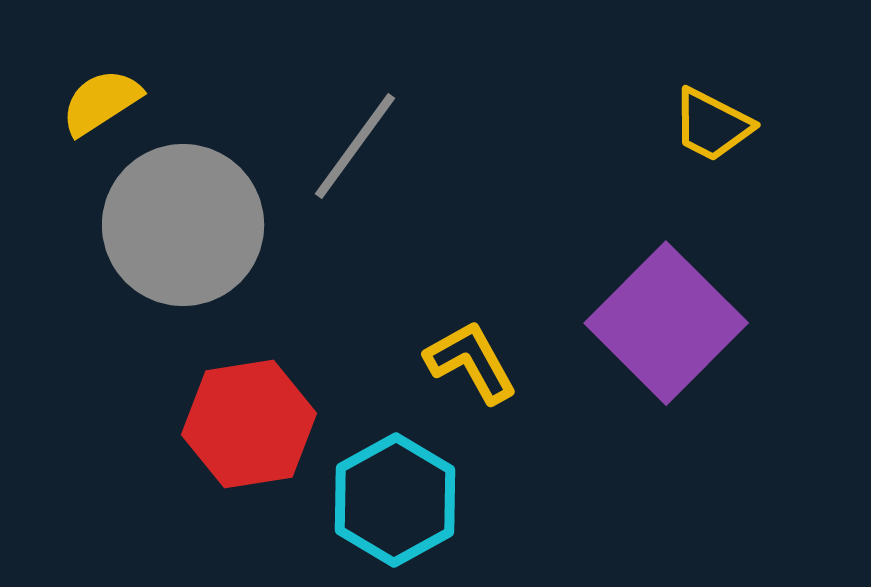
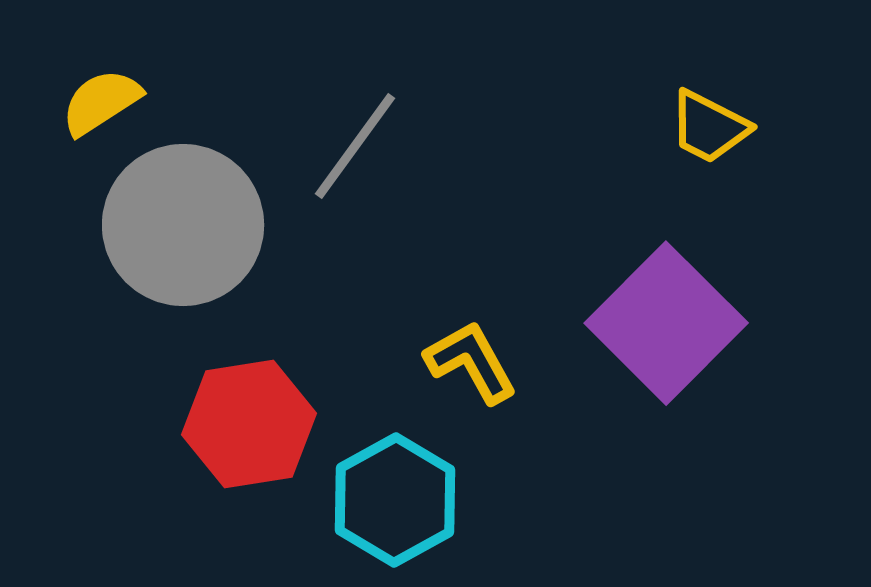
yellow trapezoid: moved 3 px left, 2 px down
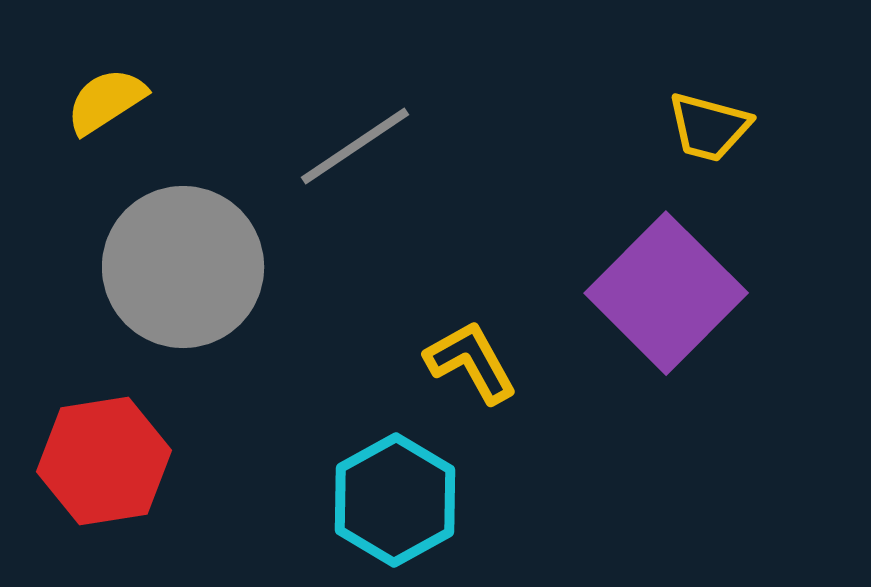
yellow semicircle: moved 5 px right, 1 px up
yellow trapezoid: rotated 12 degrees counterclockwise
gray line: rotated 20 degrees clockwise
gray circle: moved 42 px down
purple square: moved 30 px up
red hexagon: moved 145 px left, 37 px down
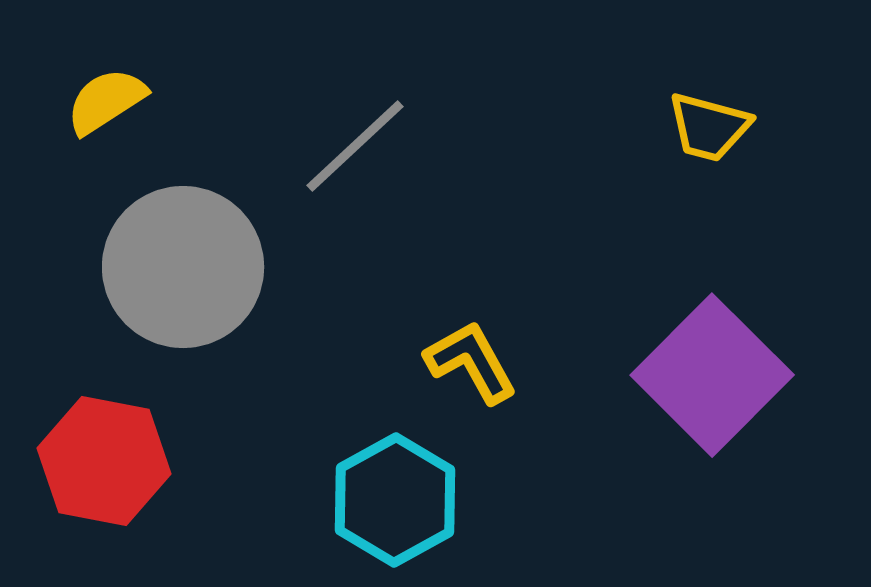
gray line: rotated 9 degrees counterclockwise
purple square: moved 46 px right, 82 px down
red hexagon: rotated 20 degrees clockwise
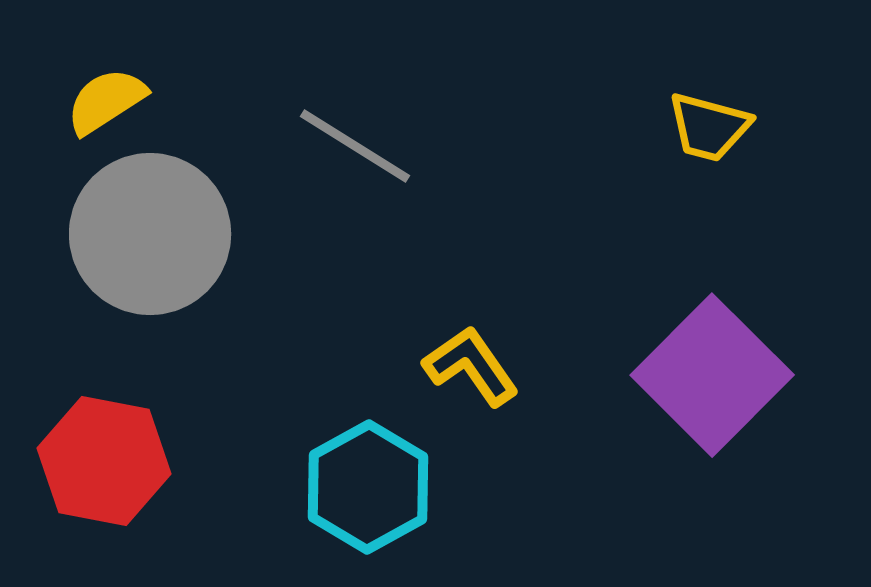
gray line: rotated 75 degrees clockwise
gray circle: moved 33 px left, 33 px up
yellow L-shape: moved 4 px down; rotated 6 degrees counterclockwise
cyan hexagon: moved 27 px left, 13 px up
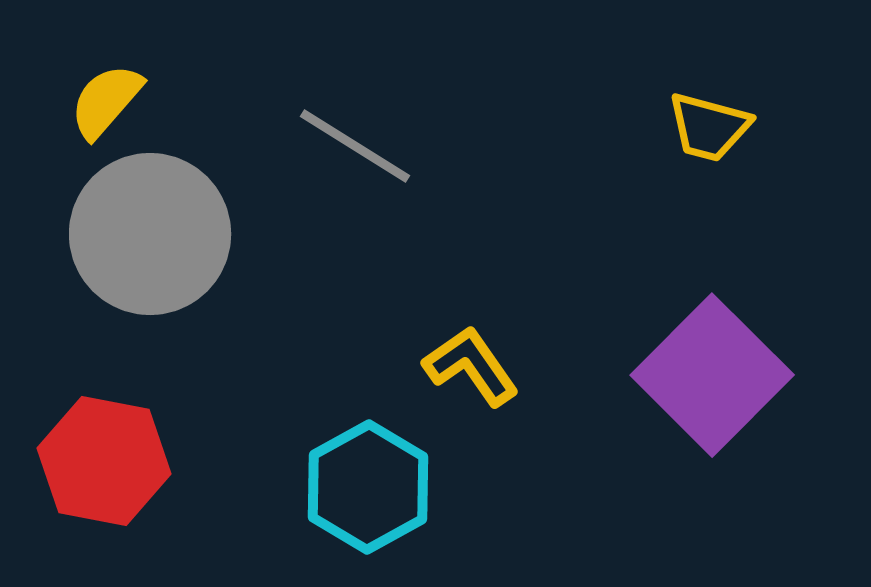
yellow semicircle: rotated 16 degrees counterclockwise
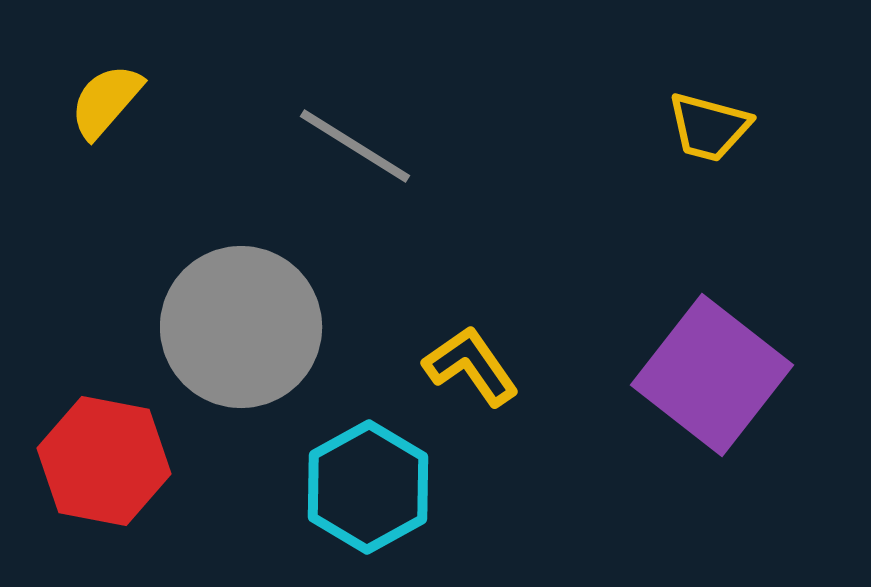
gray circle: moved 91 px right, 93 px down
purple square: rotated 7 degrees counterclockwise
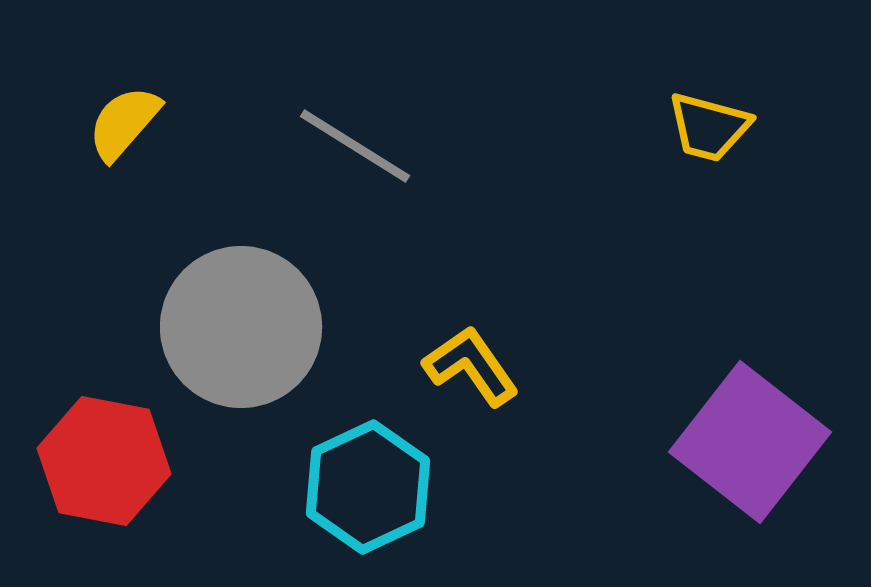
yellow semicircle: moved 18 px right, 22 px down
purple square: moved 38 px right, 67 px down
cyan hexagon: rotated 4 degrees clockwise
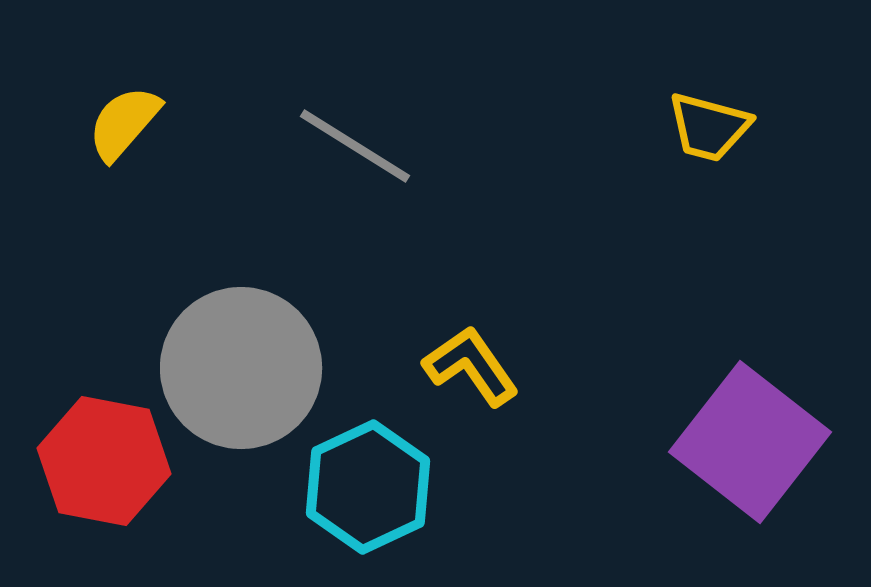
gray circle: moved 41 px down
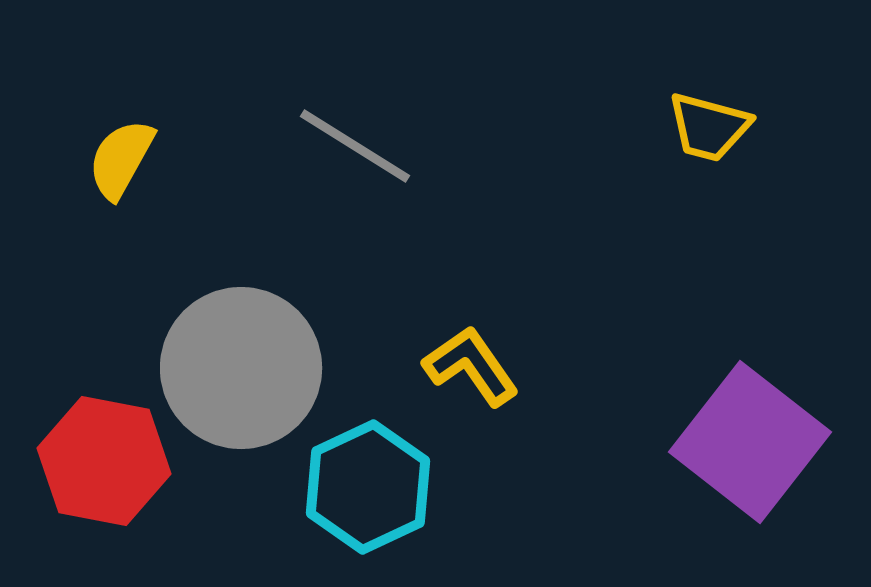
yellow semicircle: moved 3 px left, 36 px down; rotated 12 degrees counterclockwise
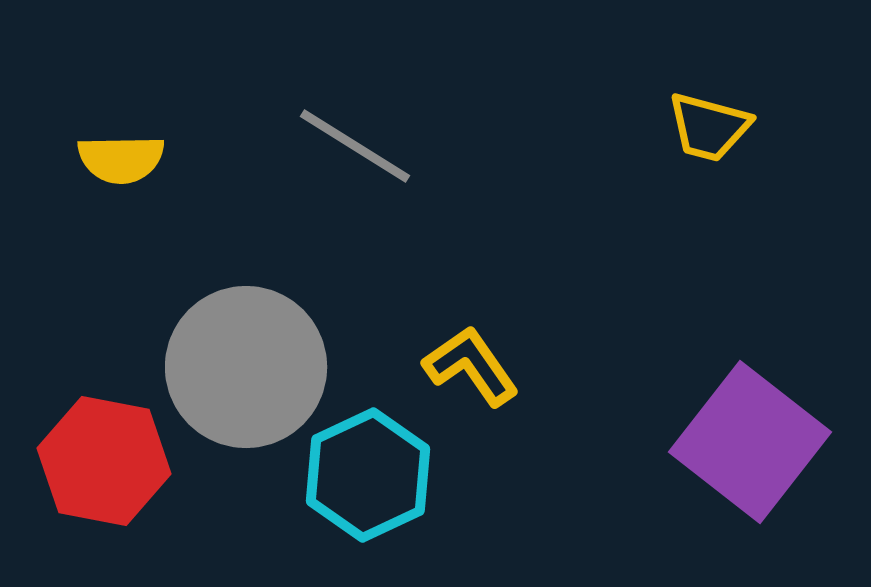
yellow semicircle: rotated 120 degrees counterclockwise
gray circle: moved 5 px right, 1 px up
cyan hexagon: moved 12 px up
